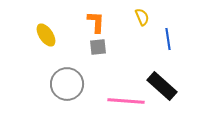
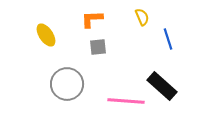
orange L-shape: moved 4 px left, 3 px up; rotated 95 degrees counterclockwise
blue line: rotated 10 degrees counterclockwise
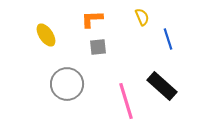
pink line: rotated 69 degrees clockwise
